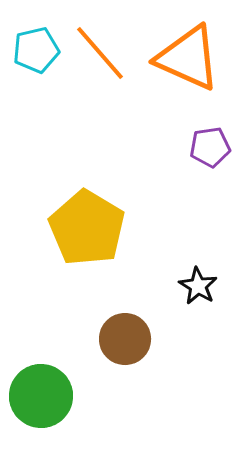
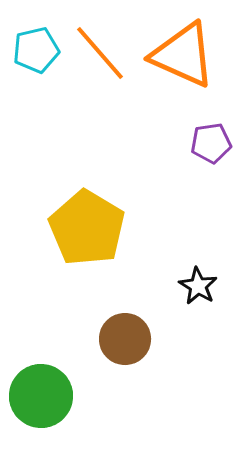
orange triangle: moved 5 px left, 3 px up
purple pentagon: moved 1 px right, 4 px up
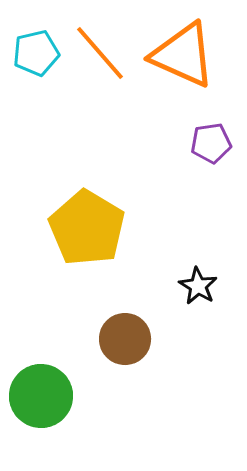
cyan pentagon: moved 3 px down
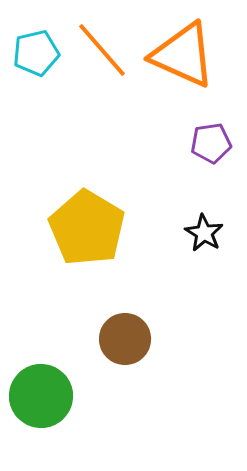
orange line: moved 2 px right, 3 px up
black star: moved 6 px right, 53 px up
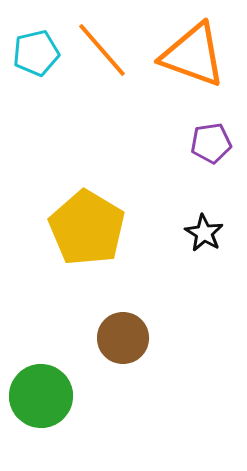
orange triangle: moved 10 px right; rotated 4 degrees counterclockwise
brown circle: moved 2 px left, 1 px up
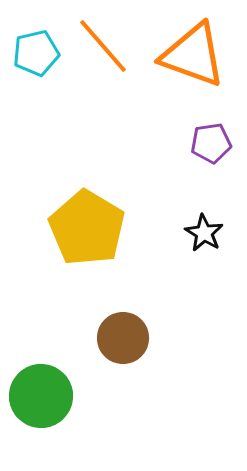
orange line: moved 1 px right, 4 px up
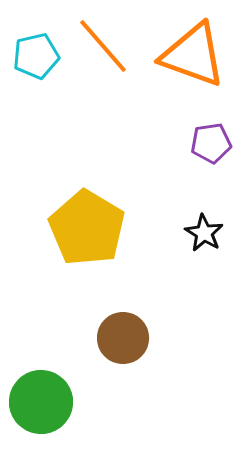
cyan pentagon: moved 3 px down
green circle: moved 6 px down
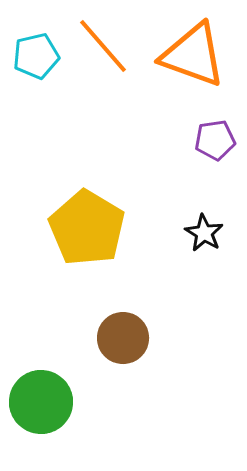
purple pentagon: moved 4 px right, 3 px up
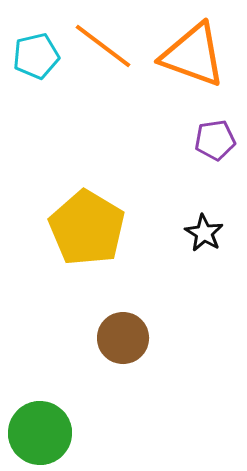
orange line: rotated 12 degrees counterclockwise
green circle: moved 1 px left, 31 px down
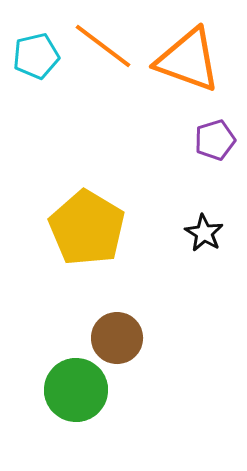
orange triangle: moved 5 px left, 5 px down
purple pentagon: rotated 9 degrees counterclockwise
brown circle: moved 6 px left
green circle: moved 36 px right, 43 px up
